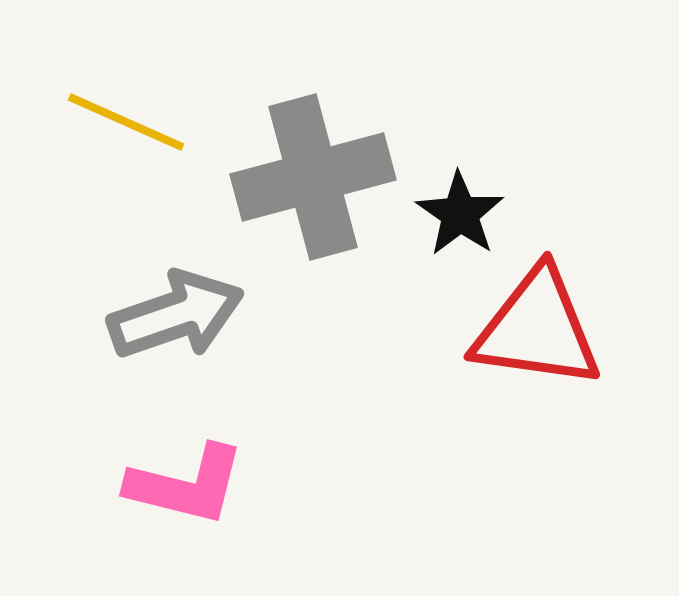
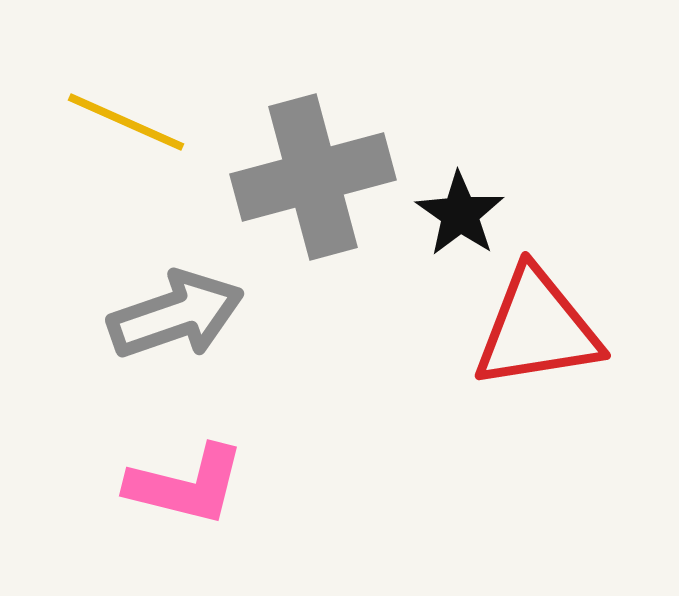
red triangle: rotated 17 degrees counterclockwise
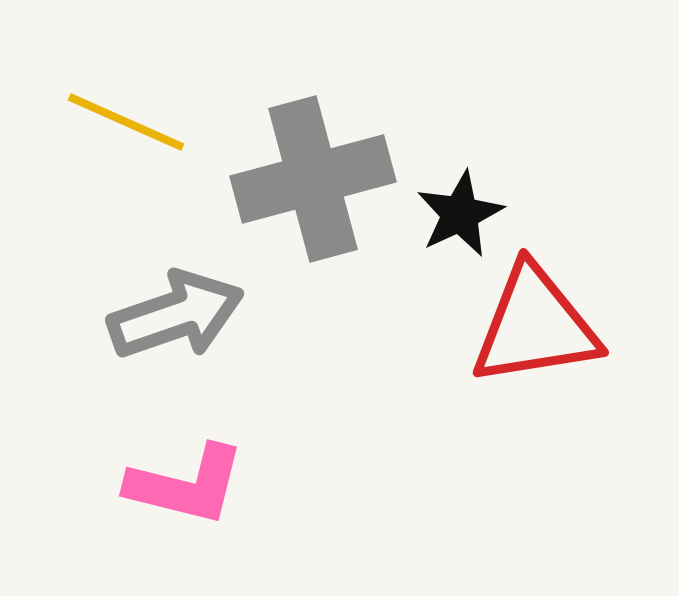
gray cross: moved 2 px down
black star: rotated 12 degrees clockwise
red triangle: moved 2 px left, 3 px up
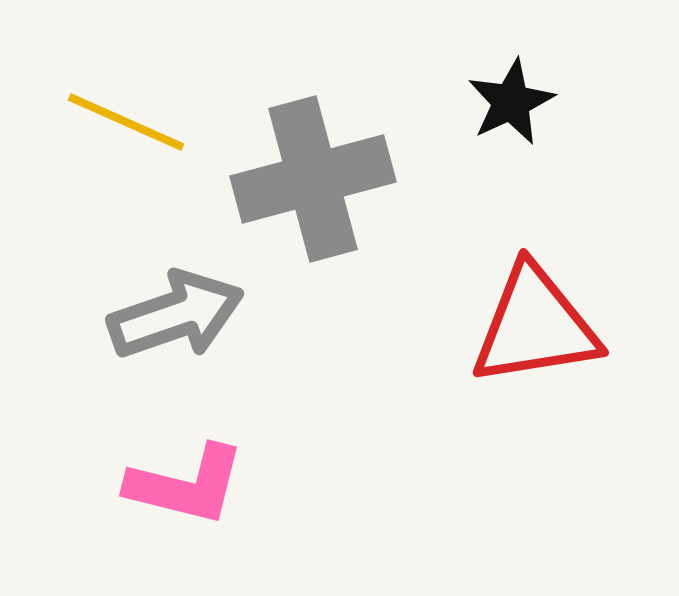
black star: moved 51 px right, 112 px up
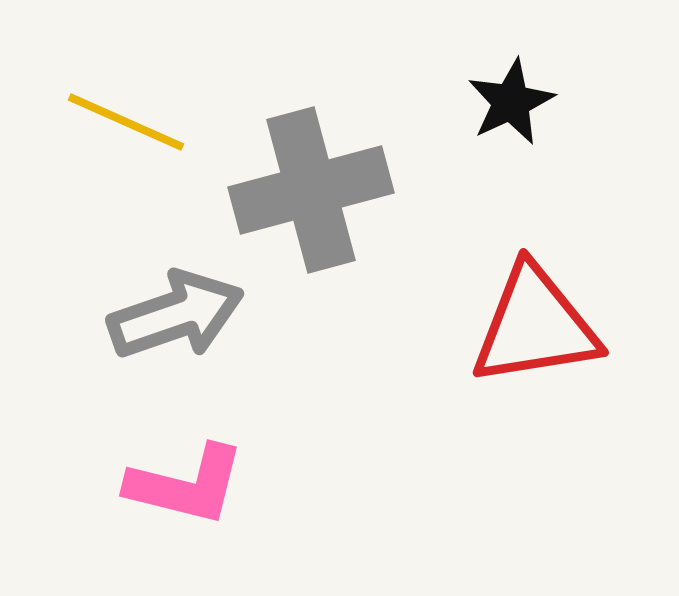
gray cross: moved 2 px left, 11 px down
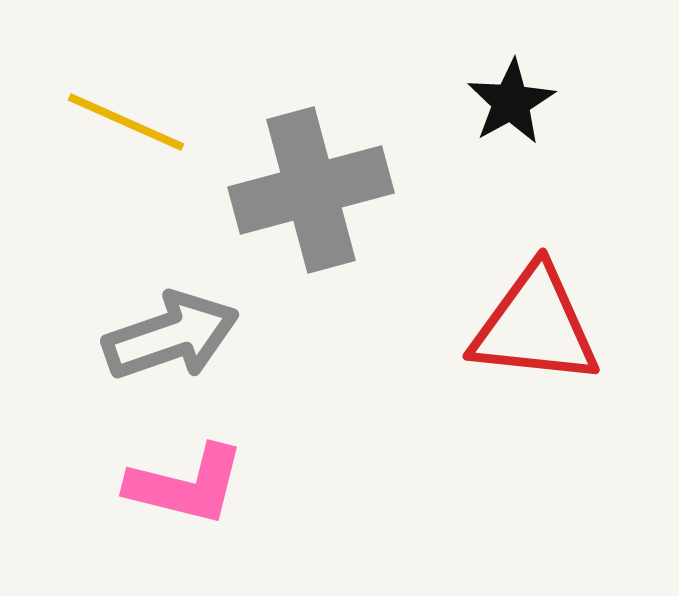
black star: rotated 4 degrees counterclockwise
gray arrow: moved 5 px left, 21 px down
red triangle: rotated 15 degrees clockwise
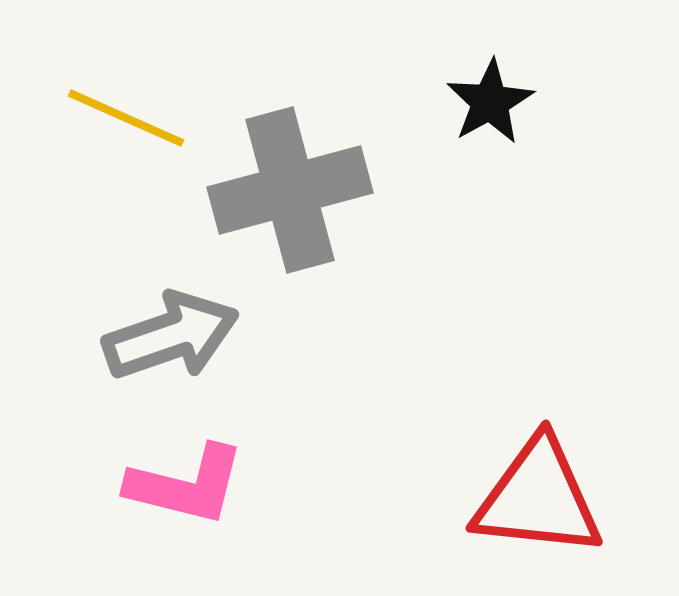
black star: moved 21 px left
yellow line: moved 4 px up
gray cross: moved 21 px left
red triangle: moved 3 px right, 172 px down
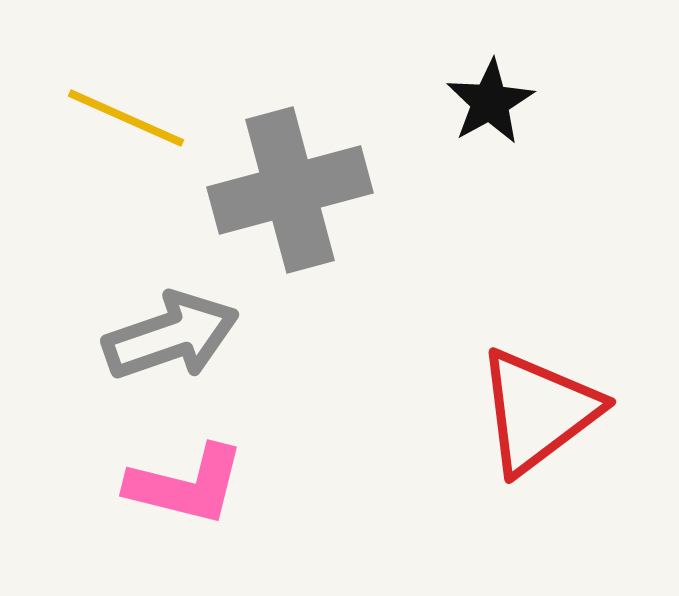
red triangle: moved 87 px up; rotated 43 degrees counterclockwise
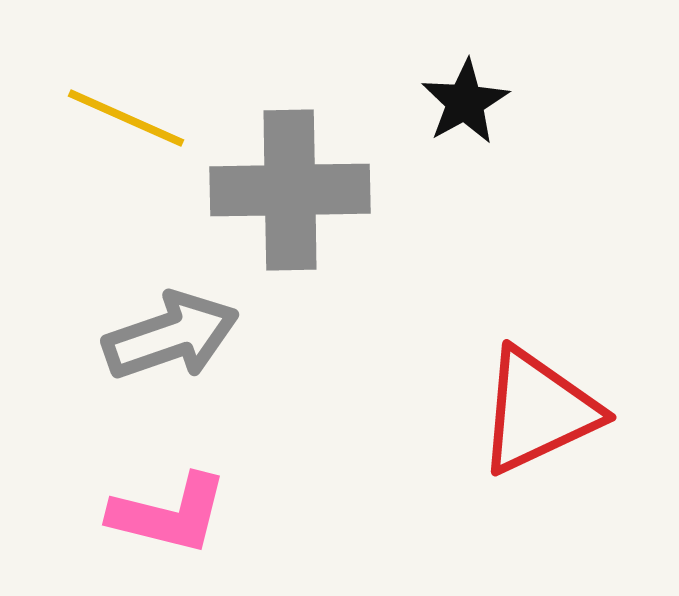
black star: moved 25 px left
gray cross: rotated 14 degrees clockwise
red triangle: rotated 12 degrees clockwise
pink L-shape: moved 17 px left, 29 px down
